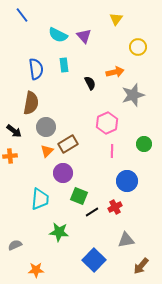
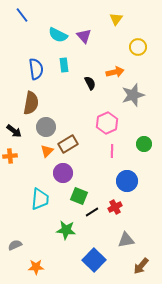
green star: moved 7 px right, 2 px up
orange star: moved 3 px up
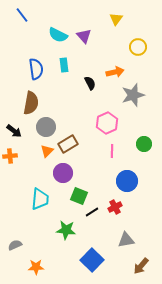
blue square: moved 2 px left
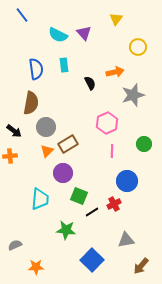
purple triangle: moved 3 px up
red cross: moved 1 px left, 3 px up
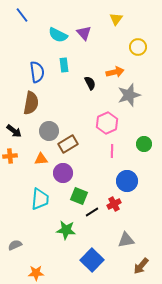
blue semicircle: moved 1 px right, 3 px down
gray star: moved 4 px left
gray circle: moved 3 px right, 4 px down
orange triangle: moved 6 px left, 8 px down; rotated 40 degrees clockwise
orange star: moved 6 px down
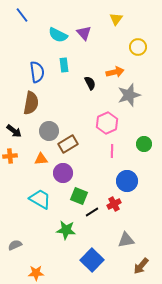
cyan trapezoid: rotated 65 degrees counterclockwise
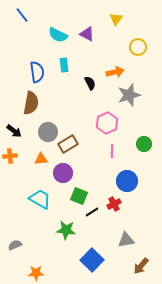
purple triangle: moved 3 px right, 1 px down; rotated 21 degrees counterclockwise
gray circle: moved 1 px left, 1 px down
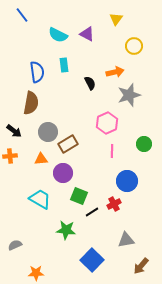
yellow circle: moved 4 px left, 1 px up
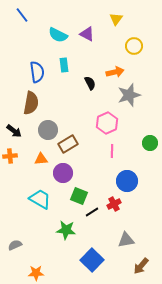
gray circle: moved 2 px up
green circle: moved 6 px right, 1 px up
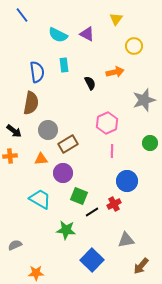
gray star: moved 15 px right, 5 px down
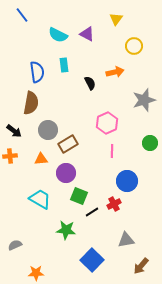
purple circle: moved 3 px right
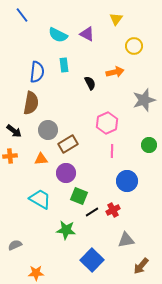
blue semicircle: rotated 15 degrees clockwise
green circle: moved 1 px left, 2 px down
red cross: moved 1 px left, 6 px down
